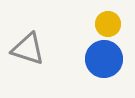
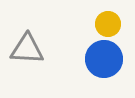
gray triangle: moved 1 px left; rotated 15 degrees counterclockwise
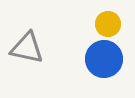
gray triangle: moved 1 px up; rotated 9 degrees clockwise
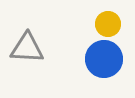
gray triangle: rotated 9 degrees counterclockwise
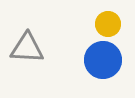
blue circle: moved 1 px left, 1 px down
